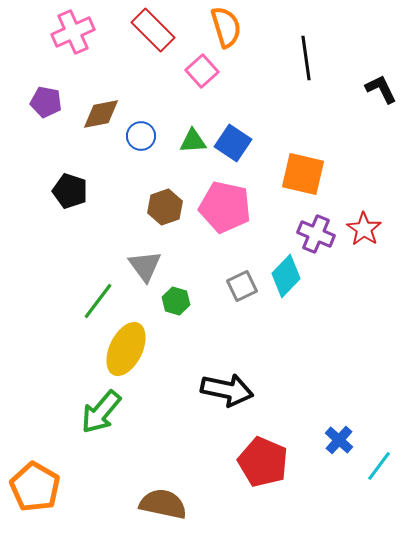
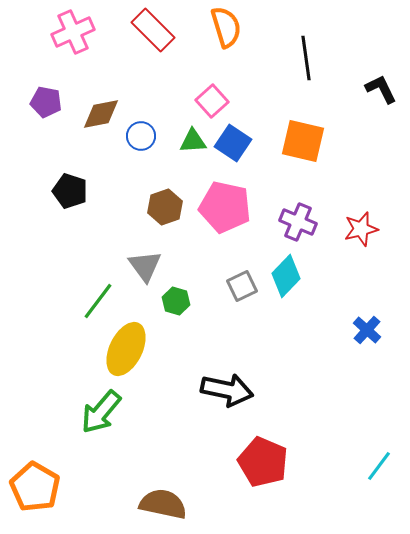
pink square: moved 10 px right, 30 px down
orange square: moved 33 px up
red star: moved 3 px left; rotated 24 degrees clockwise
purple cross: moved 18 px left, 12 px up
blue cross: moved 28 px right, 110 px up
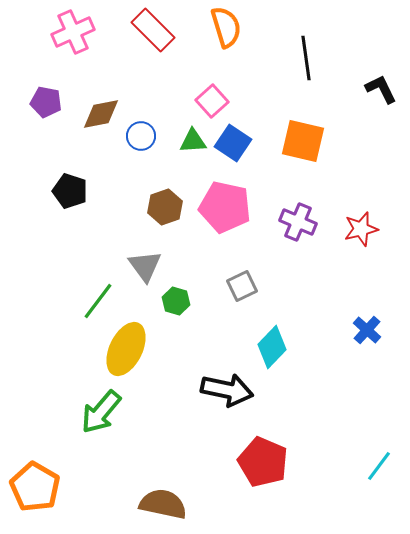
cyan diamond: moved 14 px left, 71 px down
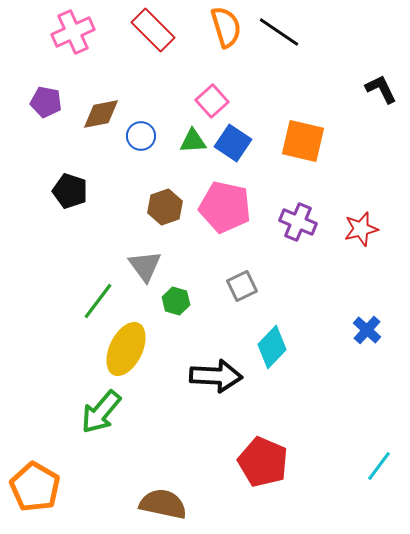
black line: moved 27 px left, 26 px up; rotated 48 degrees counterclockwise
black arrow: moved 11 px left, 14 px up; rotated 9 degrees counterclockwise
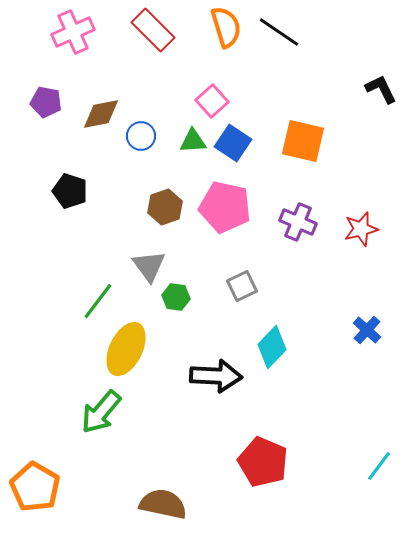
gray triangle: moved 4 px right
green hexagon: moved 4 px up; rotated 8 degrees counterclockwise
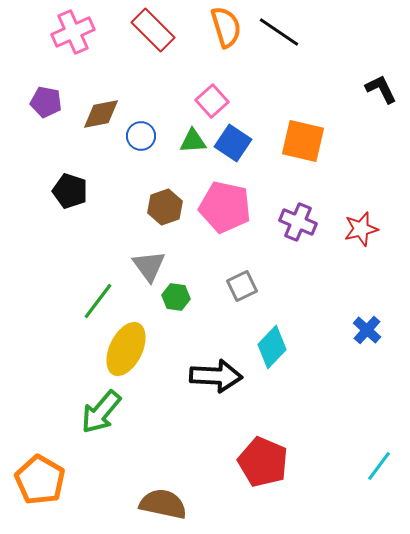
orange pentagon: moved 5 px right, 7 px up
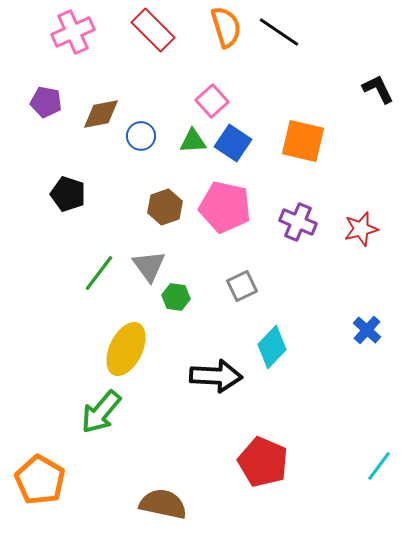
black L-shape: moved 3 px left
black pentagon: moved 2 px left, 3 px down
green line: moved 1 px right, 28 px up
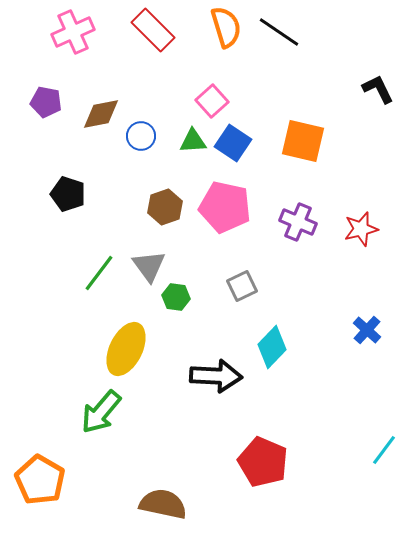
cyan line: moved 5 px right, 16 px up
